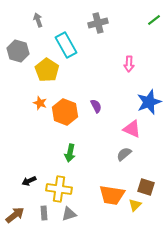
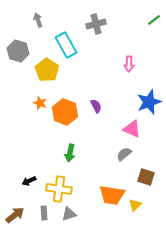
gray cross: moved 2 px left, 1 px down
brown square: moved 10 px up
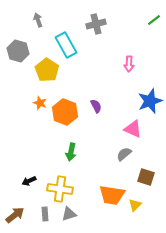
blue star: moved 1 px right, 1 px up
pink triangle: moved 1 px right
green arrow: moved 1 px right, 1 px up
yellow cross: moved 1 px right
gray rectangle: moved 1 px right, 1 px down
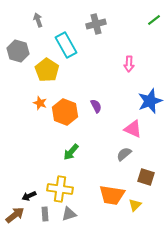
green arrow: rotated 30 degrees clockwise
black arrow: moved 15 px down
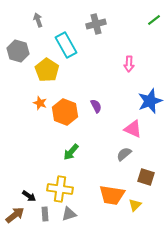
black arrow: rotated 120 degrees counterclockwise
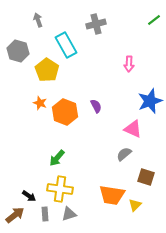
green arrow: moved 14 px left, 6 px down
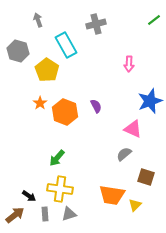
orange star: rotated 16 degrees clockwise
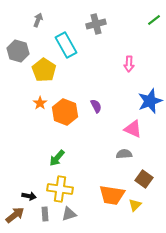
gray arrow: rotated 40 degrees clockwise
yellow pentagon: moved 3 px left
gray semicircle: rotated 35 degrees clockwise
brown square: moved 2 px left, 2 px down; rotated 18 degrees clockwise
black arrow: rotated 24 degrees counterclockwise
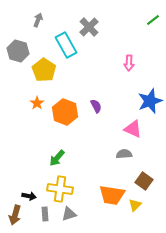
green line: moved 1 px left
gray cross: moved 7 px left, 3 px down; rotated 30 degrees counterclockwise
pink arrow: moved 1 px up
orange star: moved 3 px left
brown square: moved 2 px down
brown arrow: rotated 144 degrees clockwise
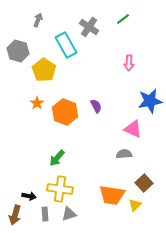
green line: moved 30 px left, 1 px up
gray cross: rotated 12 degrees counterclockwise
blue star: rotated 10 degrees clockwise
brown square: moved 2 px down; rotated 12 degrees clockwise
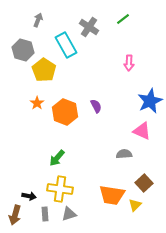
gray hexagon: moved 5 px right, 1 px up
blue star: rotated 15 degrees counterclockwise
pink triangle: moved 9 px right, 2 px down
